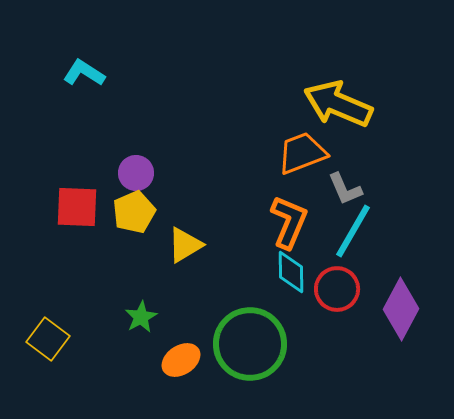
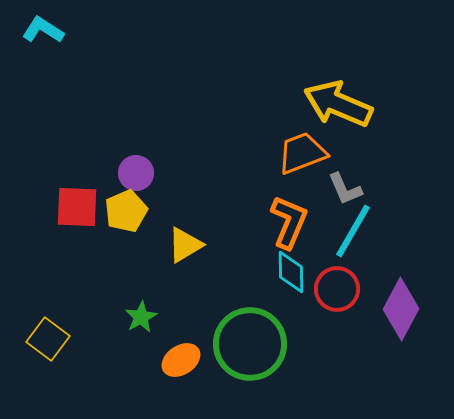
cyan L-shape: moved 41 px left, 43 px up
yellow pentagon: moved 8 px left, 1 px up
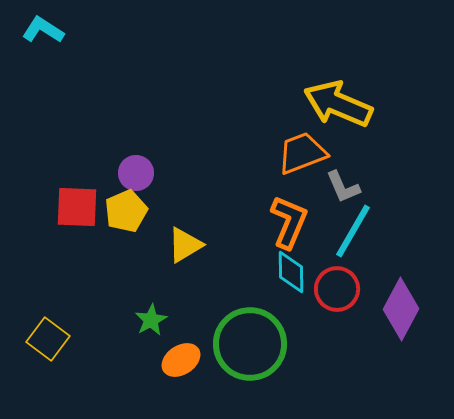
gray L-shape: moved 2 px left, 2 px up
green star: moved 10 px right, 3 px down
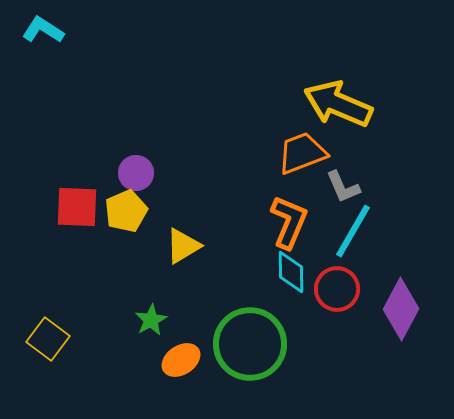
yellow triangle: moved 2 px left, 1 px down
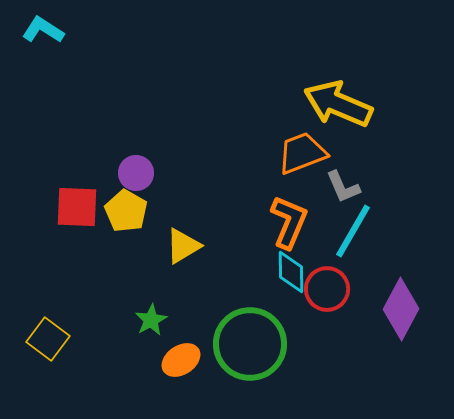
yellow pentagon: rotated 18 degrees counterclockwise
red circle: moved 10 px left
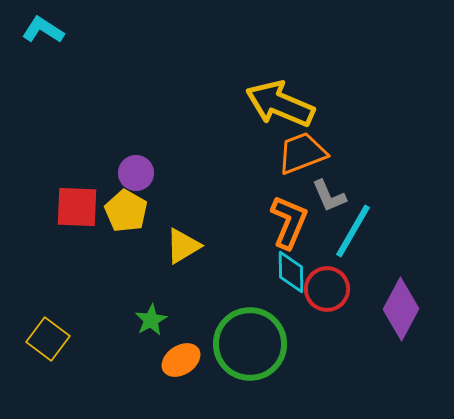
yellow arrow: moved 58 px left
gray L-shape: moved 14 px left, 9 px down
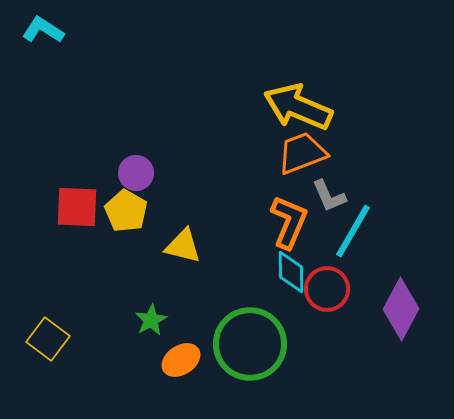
yellow arrow: moved 18 px right, 3 px down
yellow triangle: rotated 45 degrees clockwise
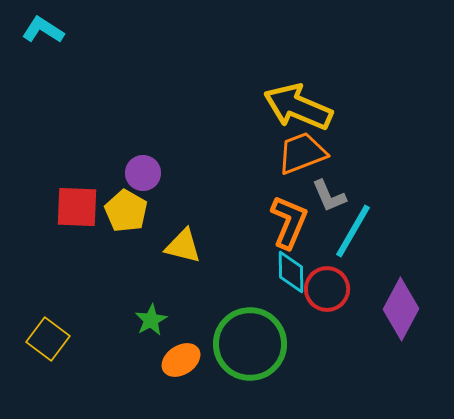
purple circle: moved 7 px right
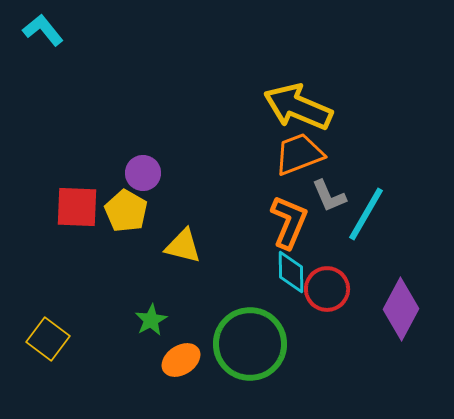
cyan L-shape: rotated 18 degrees clockwise
orange trapezoid: moved 3 px left, 1 px down
cyan line: moved 13 px right, 17 px up
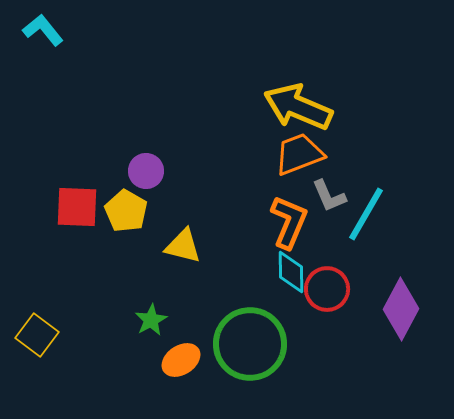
purple circle: moved 3 px right, 2 px up
yellow square: moved 11 px left, 4 px up
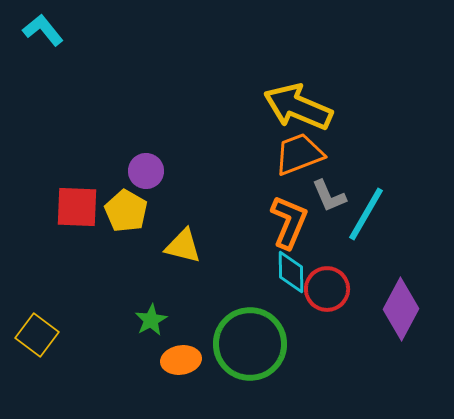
orange ellipse: rotated 24 degrees clockwise
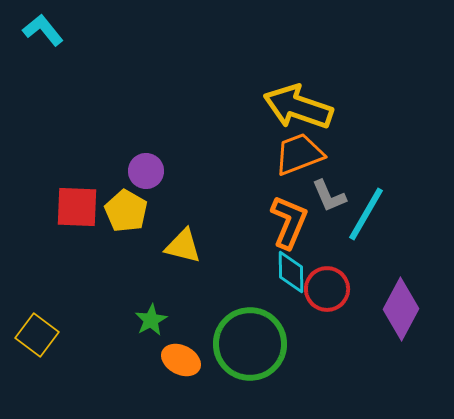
yellow arrow: rotated 4 degrees counterclockwise
orange ellipse: rotated 36 degrees clockwise
